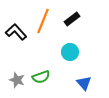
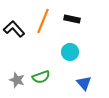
black rectangle: rotated 49 degrees clockwise
black L-shape: moved 2 px left, 3 px up
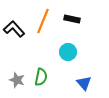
cyan circle: moved 2 px left
green semicircle: rotated 60 degrees counterclockwise
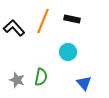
black L-shape: moved 1 px up
